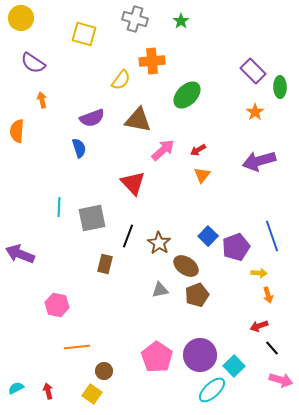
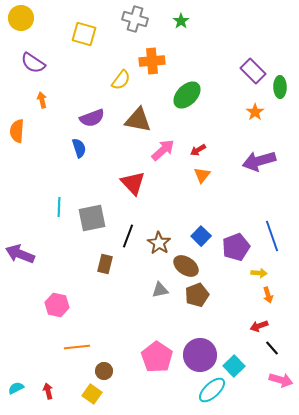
blue square at (208, 236): moved 7 px left
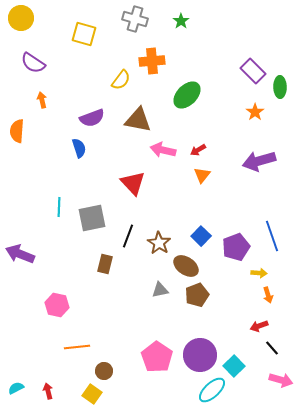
pink arrow at (163, 150): rotated 125 degrees counterclockwise
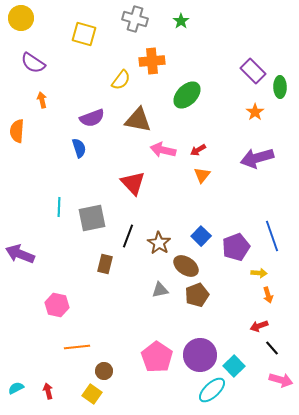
purple arrow at (259, 161): moved 2 px left, 3 px up
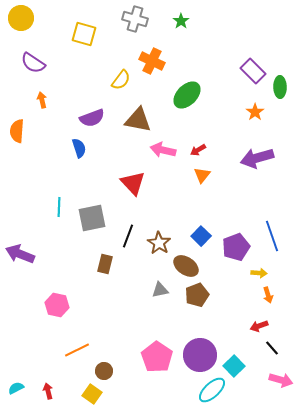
orange cross at (152, 61): rotated 30 degrees clockwise
orange line at (77, 347): moved 3 px down; rotated 20 degrees counterclockwise
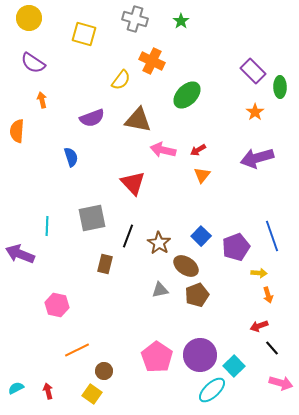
yellow circle at (21, 18): moved 8 px right
blue semicircle at (79, 148): moved 8 px left, 9 px down
cyan line at (59, 207): moved 12 px left, 19 px down
pink arrow at (281, 380): moved 3 px down
